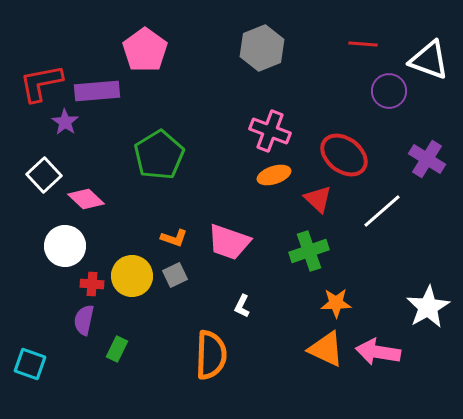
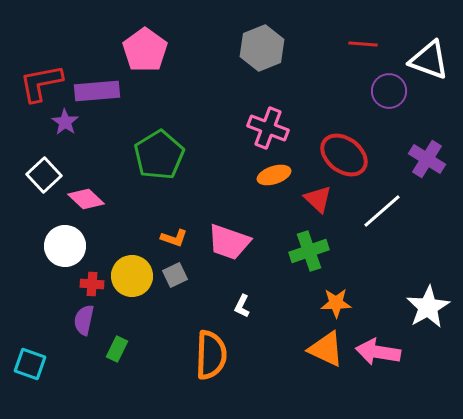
pink cross: moved 2 px left, 3 px up
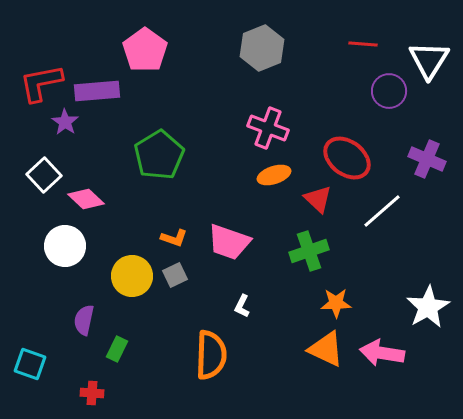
white triangle: rotated 42 degrees clockwise
red ellipse: moved 3 px right, 3 px down
purple cross: rotated 9 degrees counterclockwise
red cross: moved 109 px down
pink arrow: moved 4 px right, 1 px down
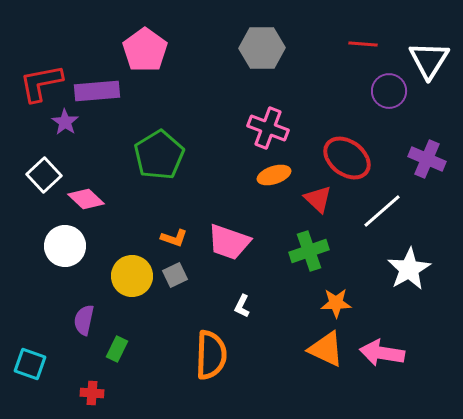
gray hexagon: rotated 21 degrees clockwise
white star: moved 19 px left, 38 px up
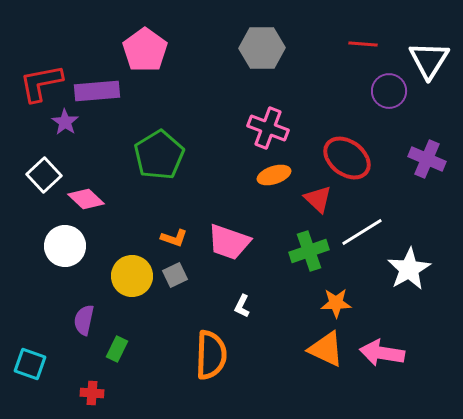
white line: moved 20 px left, 21 px down; rotated 9 degrees clockwise
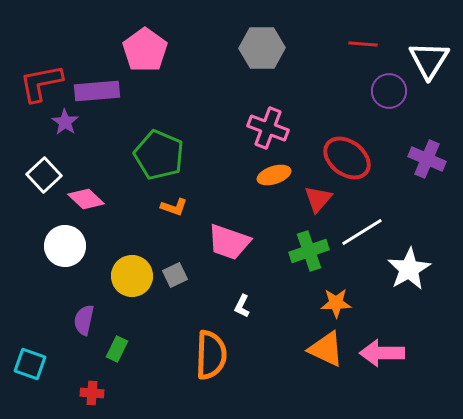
green pentagon: rotated 18 degrees counterclockwise
red triangle: rotated 28 degrees clockwise
orange L-shape: moved 31 px up
pink arrow: rotated 9 degrees counterclockwise
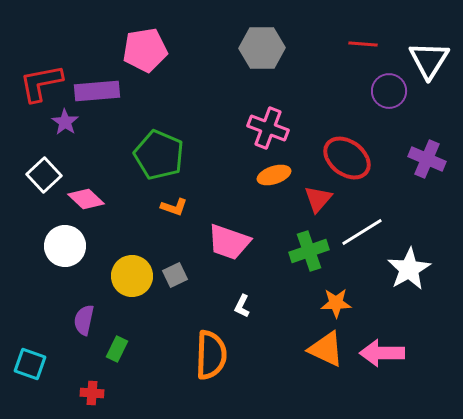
pink pentagon: rotated 27 degrees clockwise
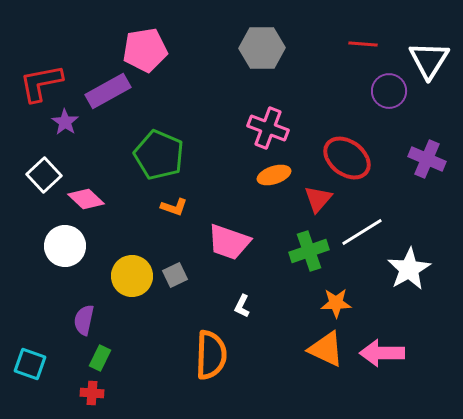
purple rectangle: moved 11 px right; rotated 24 degrees counterclockwise
green rectangle: moved 17 px left, 9 px down
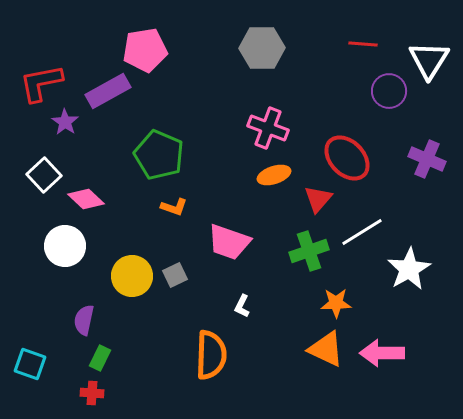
red ellipse: rotated 9 degrees clockwise
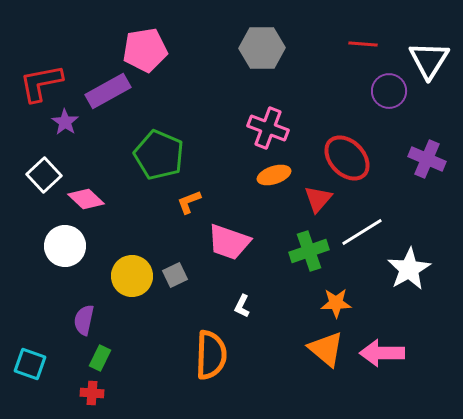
orange L-shape: moved 15 px right, 5 px up; rotated 140 degrees clockwise
orange triangle: rotated 15 degrees clockwise
